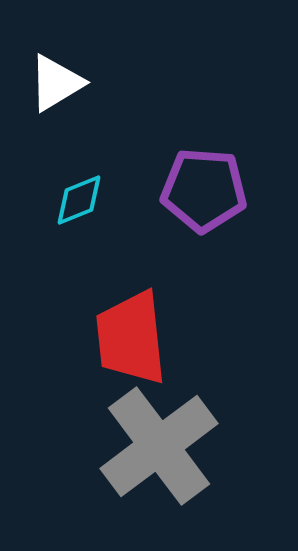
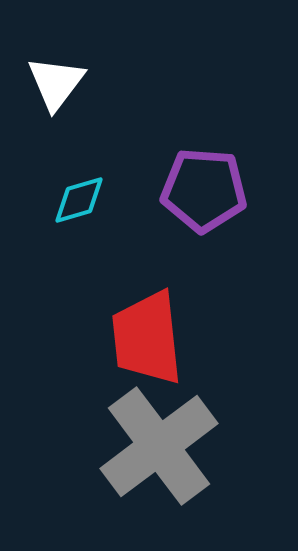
white triangle: rotated 22 degrees counterclockwise
cyan diamond: rotated 6 degrees clockwise
red trapezoid: moved 16 px right
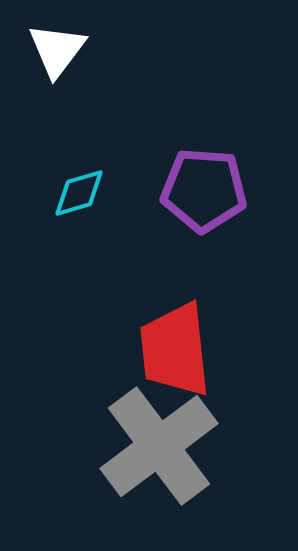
white triangle: moved 1 px right, 33 px up
cyan diamond: moved 7 px up
red trapezoid: moved 28 px right, 12 px down
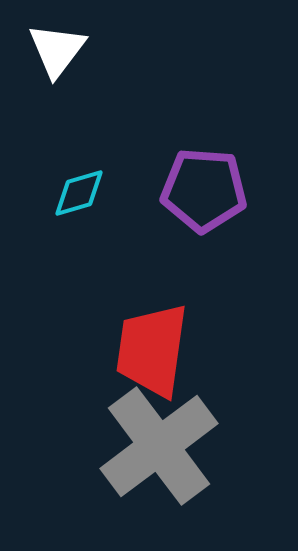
red trapezoid: moved 23 px left; rotated 14 degrees clockwise
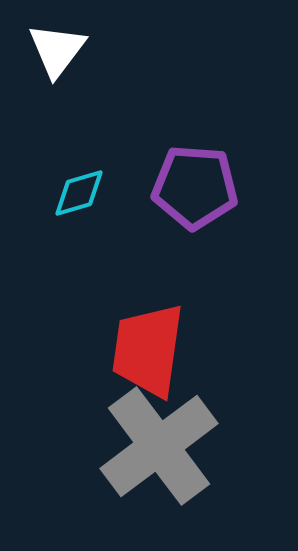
purple pentagon: moved 9 px left, 3 px up
red trapezoid: moved 4 px left
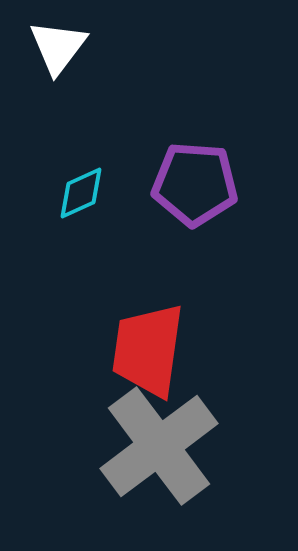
white triangle: moved 1 px right, 3 px up
purple pentagon: moved 3 px up
cyan diamond: moved 2 px right; rotated 8 degrees counterclockwise
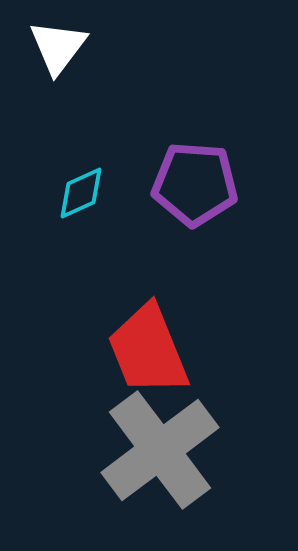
red trapezoid: rotated 30 degrees counterclockwise
gray cross: moved 1 px right, 4 px down
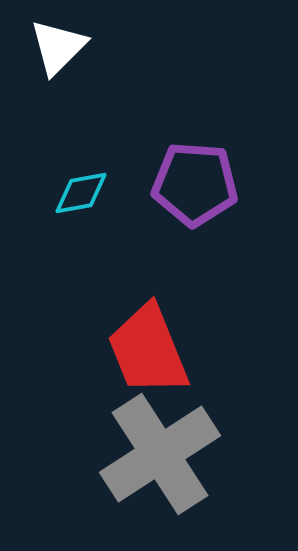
white triangle: rotated 8 degrees clockwise
cyan diamond: rotated 14 degrees clockwise
gray cross: moved 4 px down; rotated 4 degrees clockwise
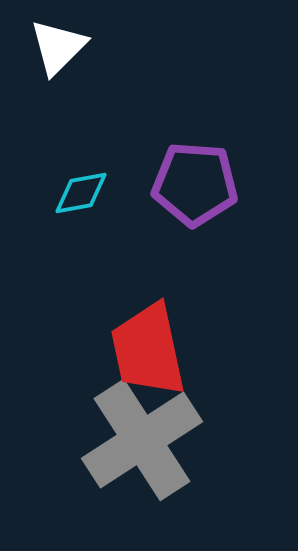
red trapezoid: rotated 10 degrees clockwise
gray cross: moved 18 px left, 14 px up
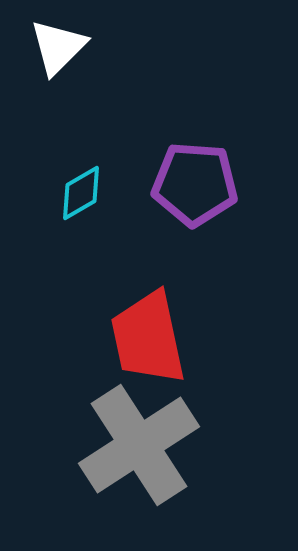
cyan diamond: rotated 20 degrees counterclockwise
red trapezoid: moved 12 px up
gray cross: moved 3 px left, 5 px down
